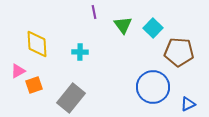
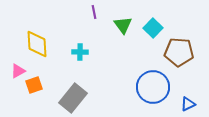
gray rectangle: moved 2 px right
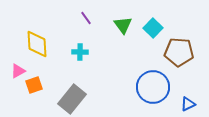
purple line: moved 8 px left, 6 px down; rotated 24 degrees counterclockwise
gray rectangle: moved 1 px left, 1 px down
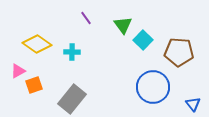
cyan square: moved 10 px left, 12 px down
yellow diamond: rotated 52 degrees counterclockwise
cyan cross: moved 8 px left
blue triangle: moved 5 px right; rotated 42 degrees counterclockwise
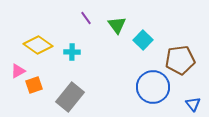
green triangle: moved 6 px left
yellow diamond: moved 1 px right, 1 px down
brown pentagon: moved 1 px right, 8 px down; rotated 12 degrees counterclockwise
gray rectangle: moved 2 px left, 2 px up
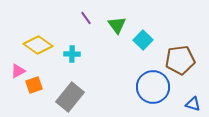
cyan cross: moved 2 px down
blue triangle: rotated 35 degrees counterclockwise
